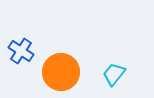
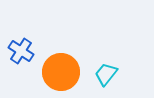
cyan trapezoid: moved 8 px left
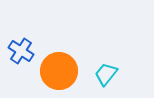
orange circle: moved 2 px left, 1 px up
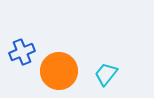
blue cross: moved 1 px right, 1 px down; rotated 35 degrees clockwise
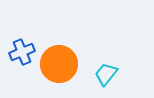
orange circle: moved 7 px up
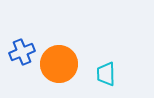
cyan trapezoid: rotated 40 degrees counterclockwise
